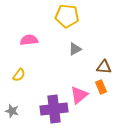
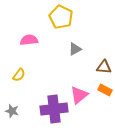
yellow pentagon: moved 6 px left, 1 px down; rotated 20 degrees clockwise
orange rectangle: moved 4 px right, 3 px down; rotated 40 degrees counterclockwise
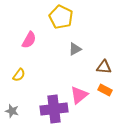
pink semicircle: rotated 126 degrees clockwise
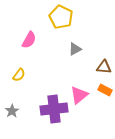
gray star: rotated 24 degrees clockwise
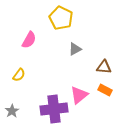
yellow pentagon: moved 1 px down
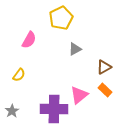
yellow pentagon: rotated 20 degrees clockwise
brown triangle: rotated 35 degrees counterclockwise
orange rectangle: rotated 16 degrees clockwise
purple cross: rotated 8 degrees clockwise
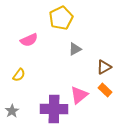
pink semicircle: rotated 36 degrees clockwise
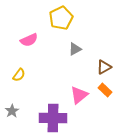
purple cross: moved 1 px left, 9 px down
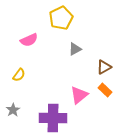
gray star: moved 1 px right, 1 px up
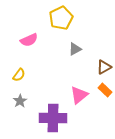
gray star: moved 7 px right, 9 px up
